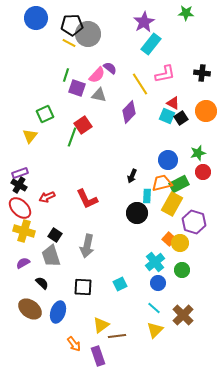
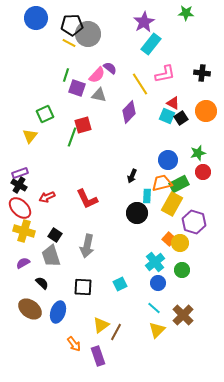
red square at (83, 125): rotated 18 degrees clockwise
yellow triangle at (155, 330): moved 2 px right
brown line at (117, 336): moved 1 px left, 4 px up; rotated 54 degrees counterclockwise
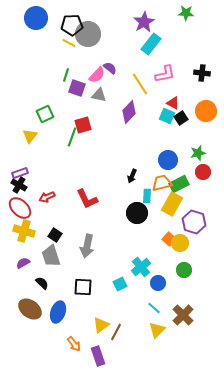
cyan cross at (155, 262): moved 14 px left, 5 px down
green circle at (182, 270): moved 2 px right
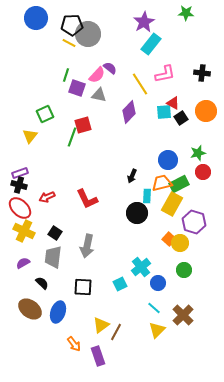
cyan square at (167, 116): moved 3 px left, 4 px up; rotated 28 degrees counterclockwise
black cross at (19, 185): rotated 14 degrees counterclockwise
yellow cross at (24, 231): rotated 10 degrees clockwise
black square at (55, 235): moved 2 px up
gray trapezoid at (51, 256): moved 2 px right, 1 px down; rotated 25 degrees clockwise
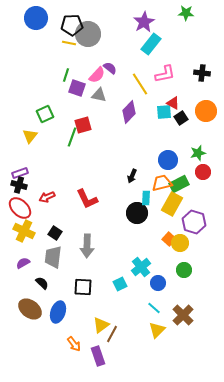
yellow line at (69, 43): rotated 16 degrees counterclockwise
cyan rectangle at (147, 196): moved 1 px left, 2 px down
gray arrow at (87, 246): rotated 10 degrees counterclockwise
brown line at (116, 332): moved 4 px left, 2 px down
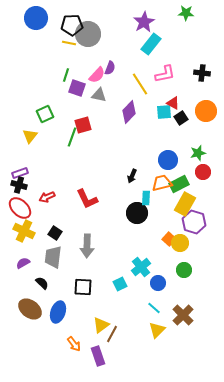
purple semicircle at (110, 68): rotated 72 degrees clockwise
yellow rectangle at (172, 204): moved 13 px right
